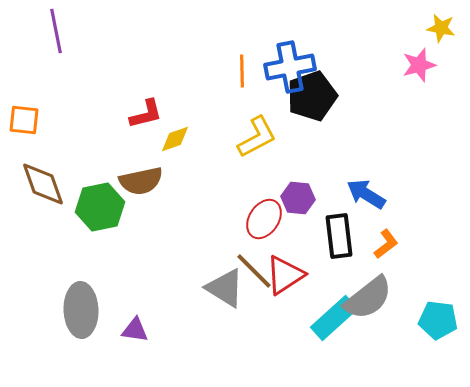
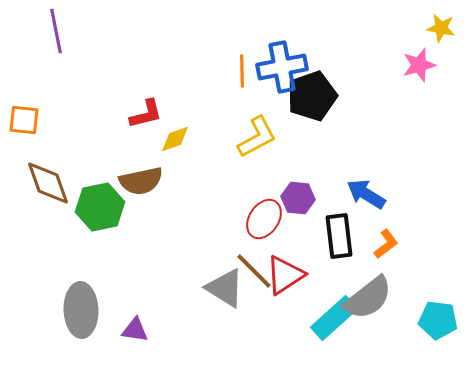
blue cross: moved 8 px left
brown diamond: moved 5 px right, 1 px up
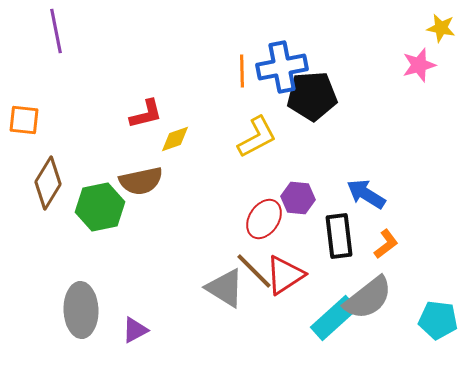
black pentagon: rotated 15 degrees clockwise
brown diamond: rotated 51 degrees clockwise
purple triangle: rotated 36 degrees counterclockwise
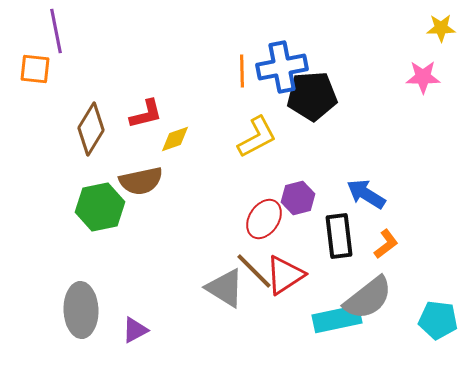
yellow star: rotated 12 degrees counterclockwise
pink star: moved 4 px right, 12 px down; rotated 16 degrees clockwise
orange square: moved 11 px right, 51 px up
brown diamond: moved 43 px right, 54 px up
purple hexagon: rotated 20 degrees counterclockwise
cyan rectangle: moved 3 px right, 1 px down; rotated 30 degrees clockwise
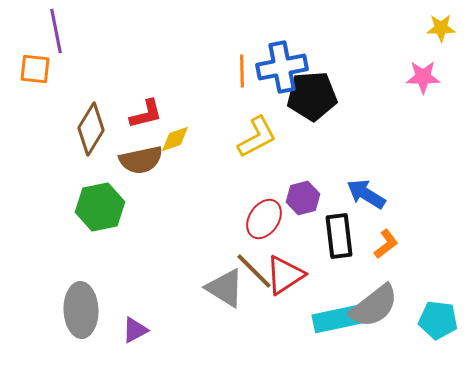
brown semicircle: moved 21 px up
purple hexagon: moved 5 px right
gray semicircle: moved 6 px right, 8 px down
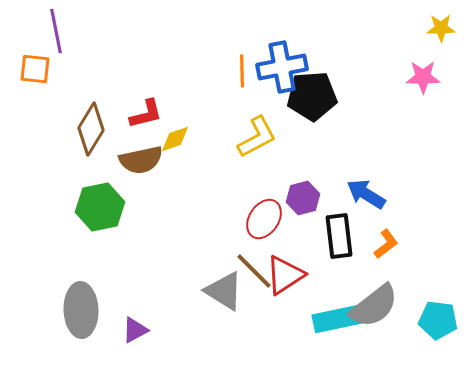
gray triangle: moved 1 px left, 3 px down
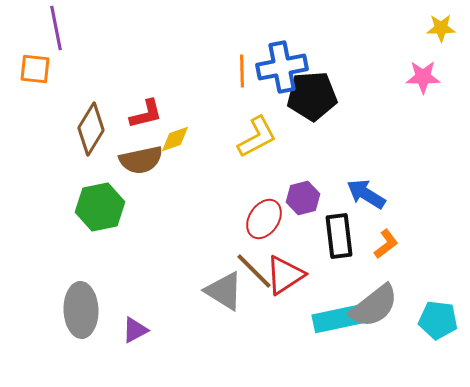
purple line: moved 3 px up
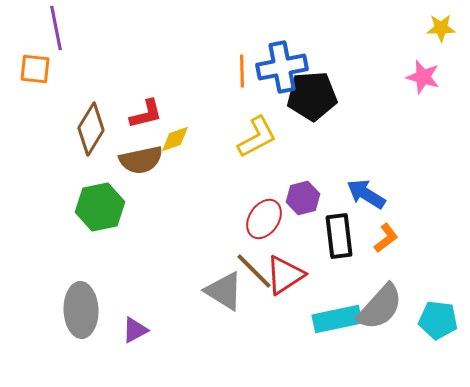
pink star: rotated 16 degrees clockwise
orange L-shape: moved 6 px up
gray semicircle: moved 6 px right, 1 px down; rotated 10 degrees counterclockwise
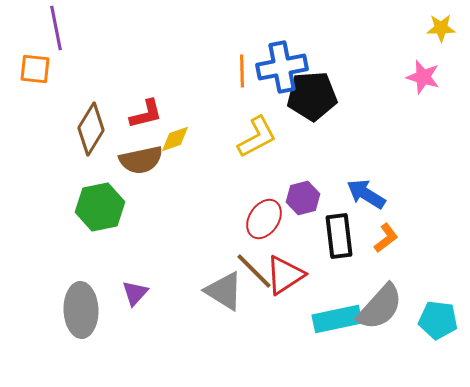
purple triangle: moved 37 px up; rotated 20 degrees counterclockwise
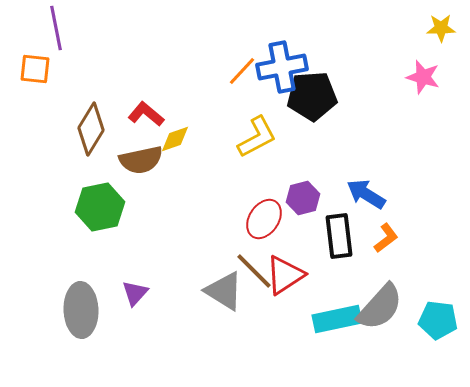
orange line: rotated 44 degrees clockwise
red L-shape: rotated 126 degrees counterclockwise
